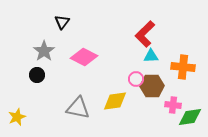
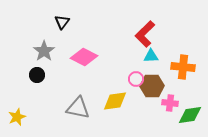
pink cross: moved 3 px left, 2 px up
green diamond: moved 2 px up
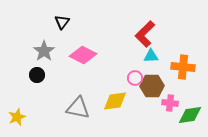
pink diamond: moved 1 px left, 2 px up
pink circle: moved 1 px left, 1 px up
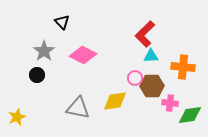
black triangle: rotated 21 degrees counterclockwise
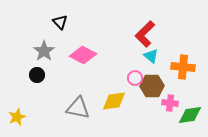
black triangle: moved 2 px left
cyan triangle: rotated 42 degrees clockwise
yellow diamond: moved 1 px left
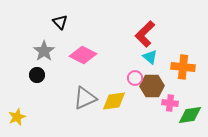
cyan triangle: moved 1 px left, 1 px down
gray triangle: moved 7 px right, 10 px up; rotated 35 degrees counterclockwise
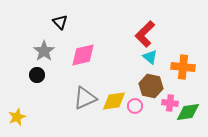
pink diamond: rotated 40 degrees counterclockwise
pink circle: moved 28 px down
brown hexagon: moved 1 px left; rotated 15 degrees clockwise
green diamond: moved 2 px left, 3 px up
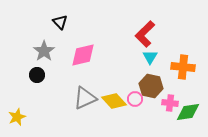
cyan triangle: rotated 21 degrees clockwise
yellow diamond: rotated 55 degrees clockwise
pink circle: moved 7 px up
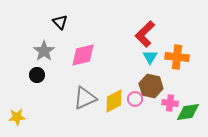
orange cross: moved 6 px left, 10 px up
yellow diamond: rotated 75 degrees counterclockwise
yellow star: rotated 18 degrees clockwise
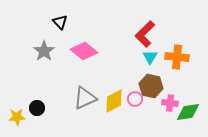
pink diamond: moved 1 px right, 4 px up; rotated 52 degrees clockwise
black circle: moved 33 px down
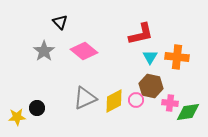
red L-shape: moved 4 px left; rotated 148 degrees counterclockwise
pink circle: moved 1 px right, 1 px down
